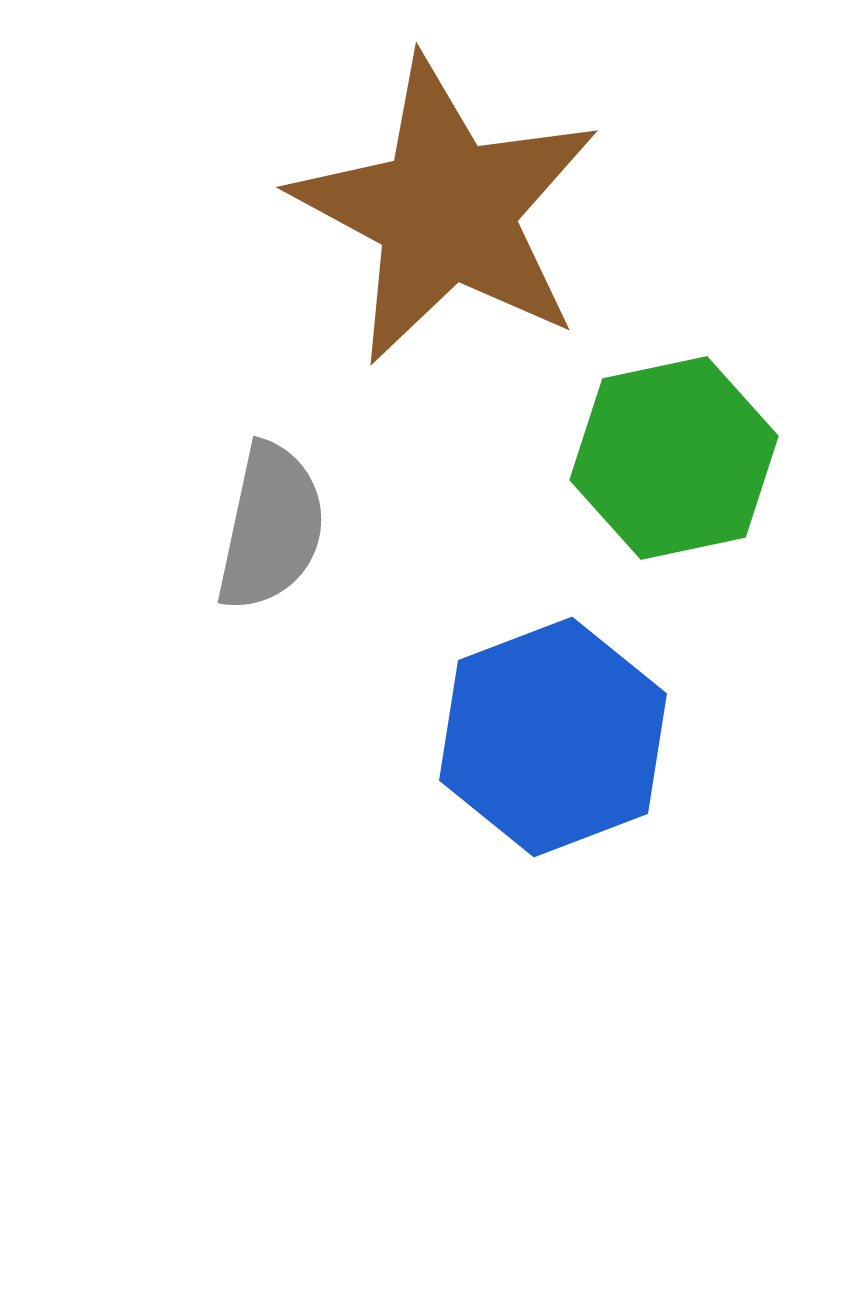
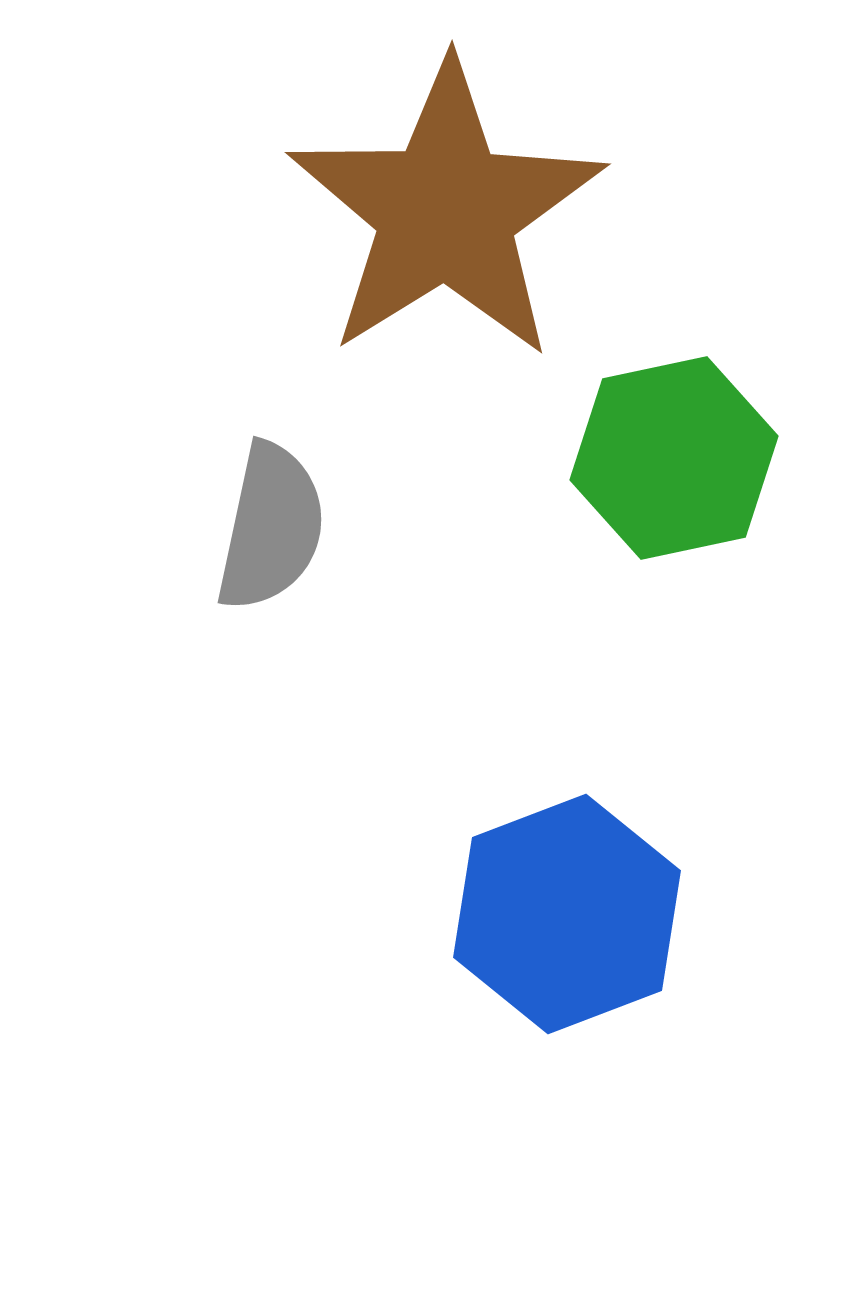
brown star: rotated 12 degrees clockwise
blue hexagon: moved 14 px right, 177 px down
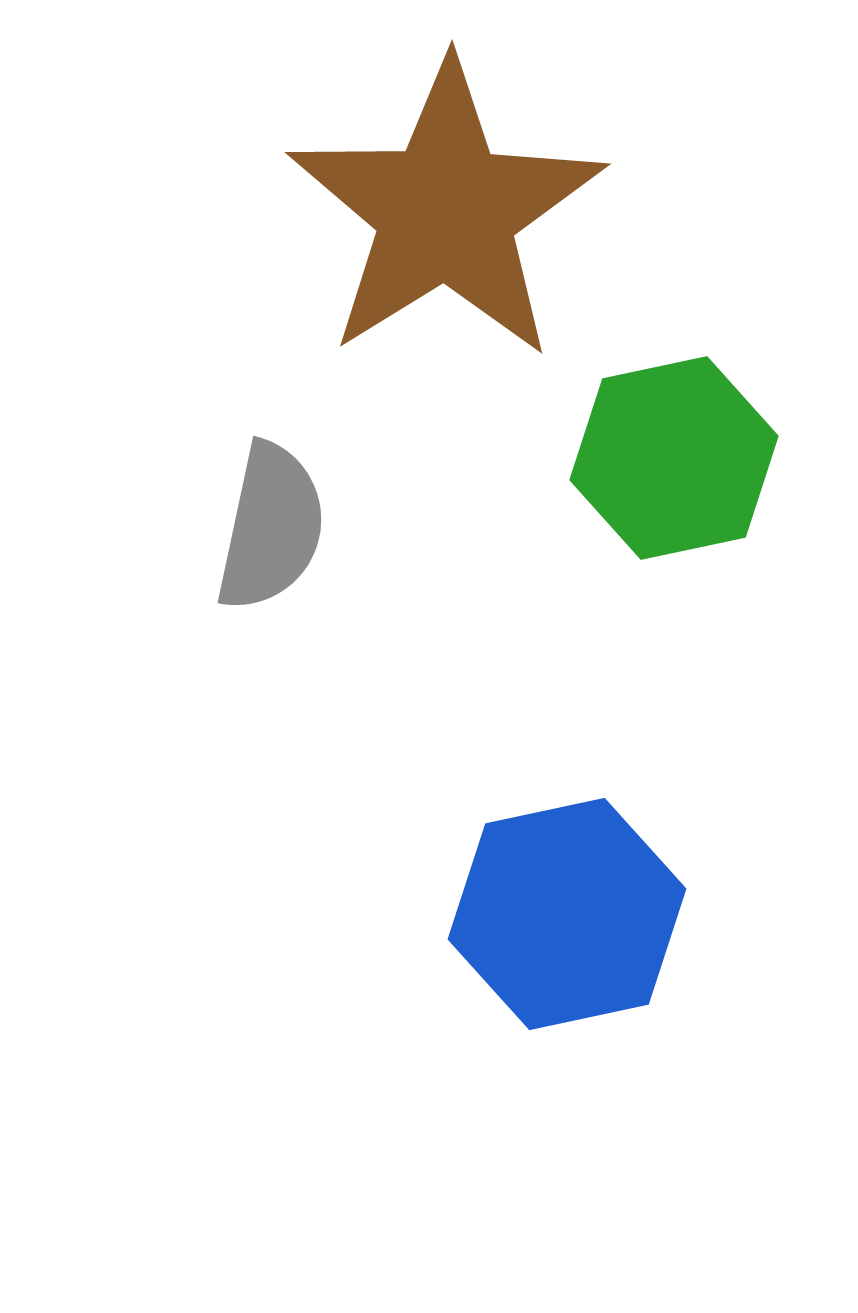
blue hexagon: rotated 9 degrees clockwise
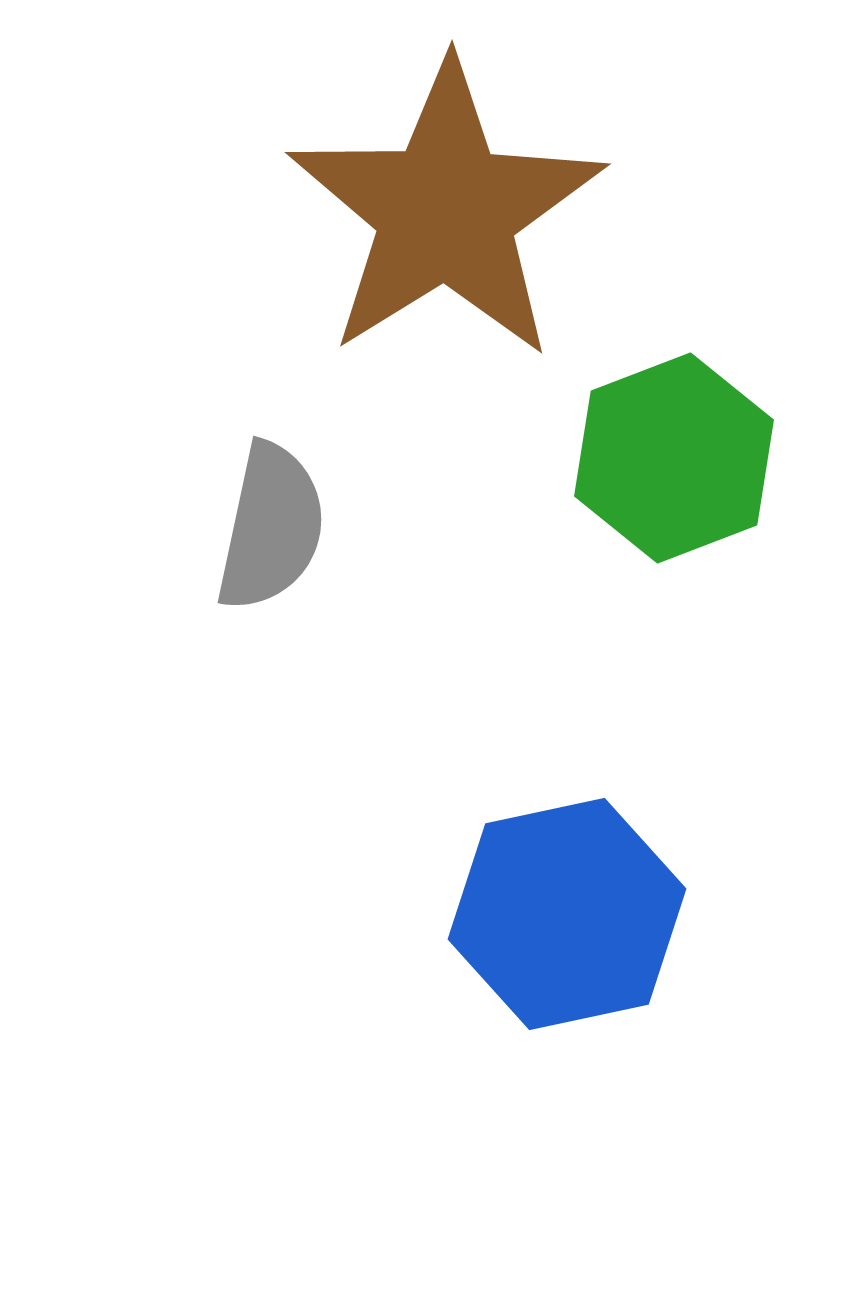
green hexagon: rotated 9 degrees counterclockwise
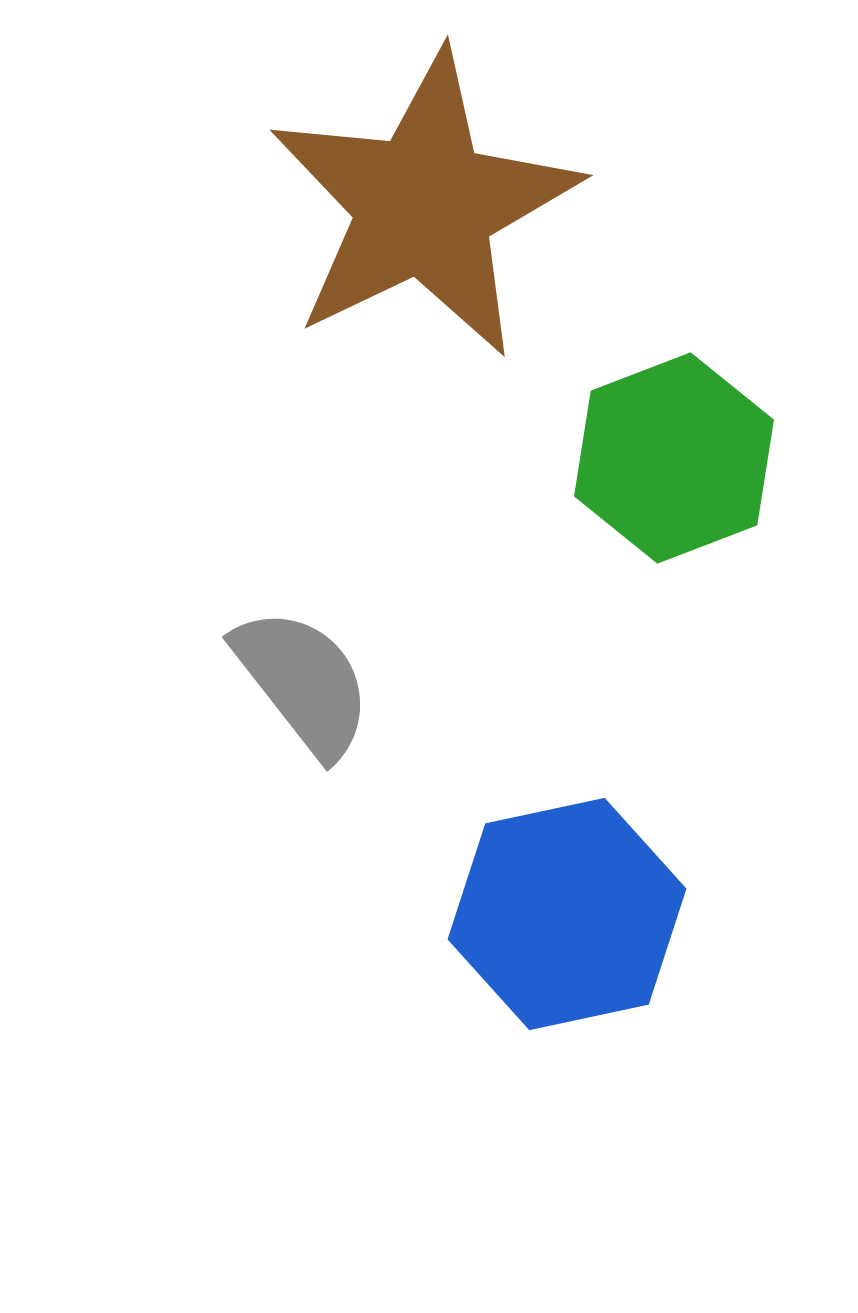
brown star: moved 22 px left, 6 px up; rotated 6 degrees clockwise
gray semicircle: moved 32 px right, 155 px down; rotated 50 degrees counterclockwise
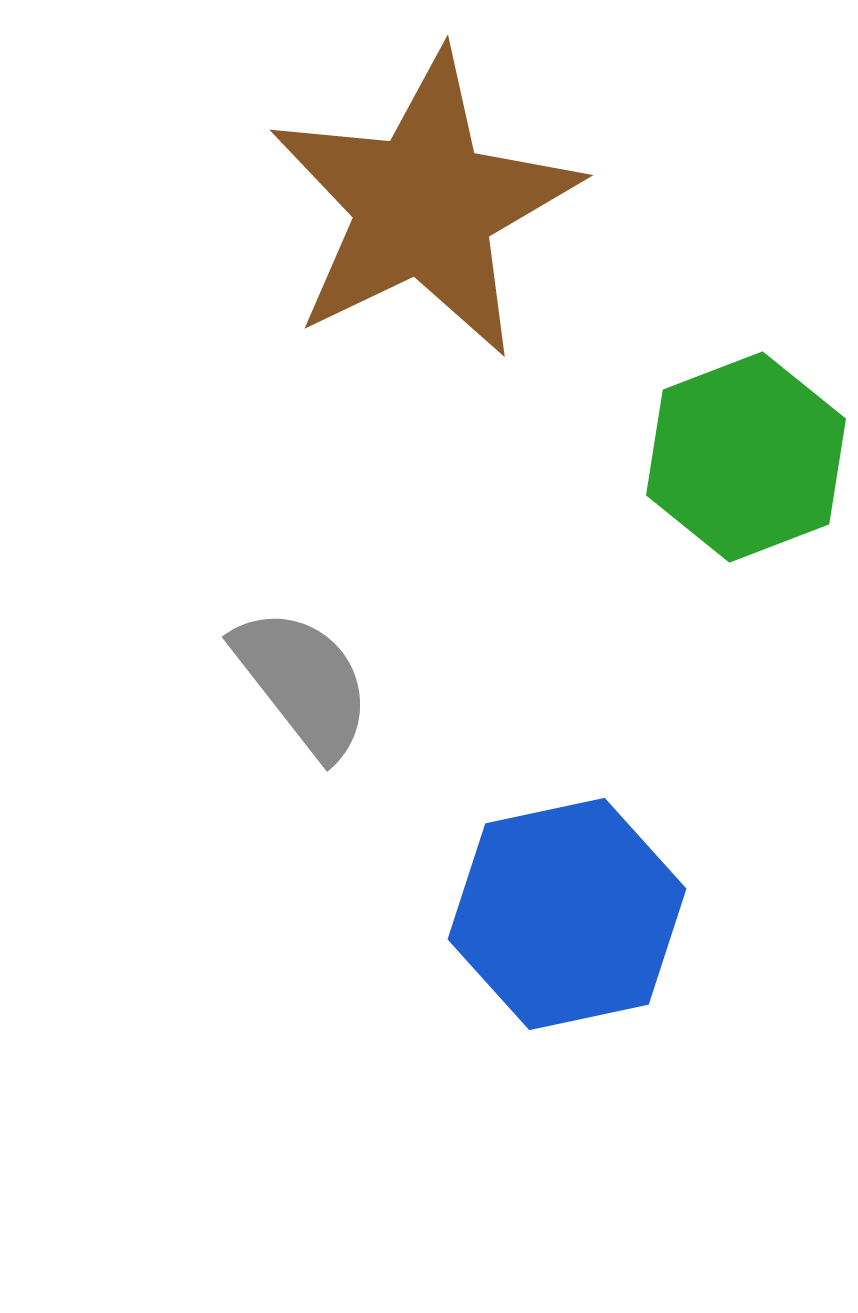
green hexagon: moved 72 px right, 1 px up
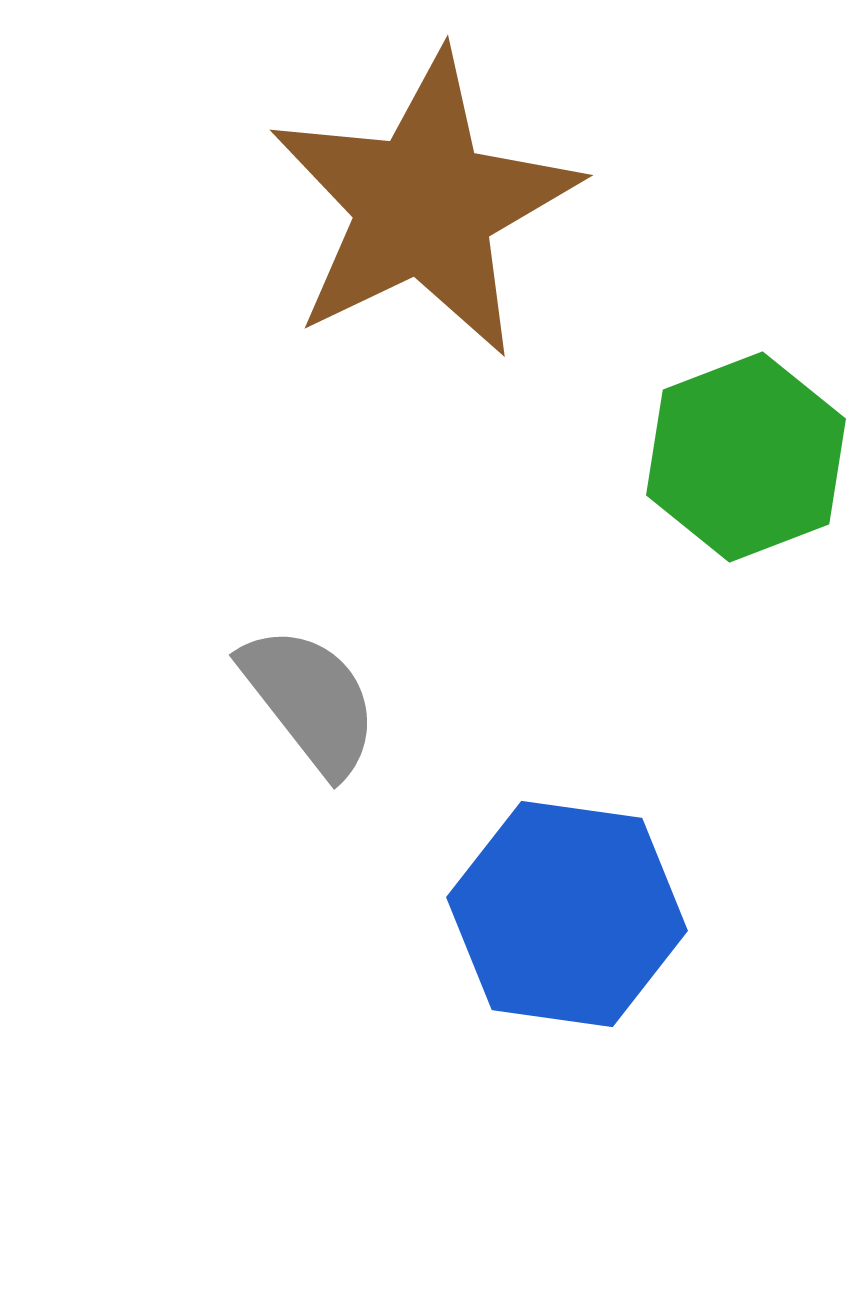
gray semicircle: moved 7 px right, 18 px down
blue hexagon: rotated 20 degrees clockwise
